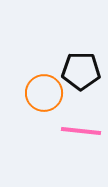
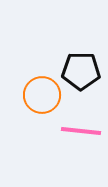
orange circle: moved 2 px left, 2 px down
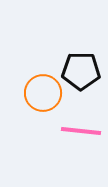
orange circle: moved 1 px right, 2 px up
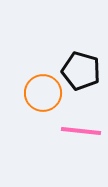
black pentagon: rotated 15 degrees clockwise
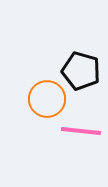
orange circle: moved 4 px right, 6 px down
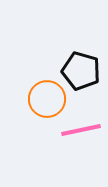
pink line: moved 1 px up; rotated 18 degrees counterclockwise
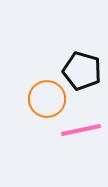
black pentagon: moved 1 px right
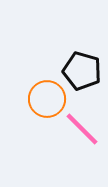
pink line: moved 1 px right, 1 px up; rotated 57 degrees clockwise
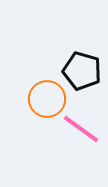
pink line: moved 1 px left; rotated 9 degrees counterclockwise
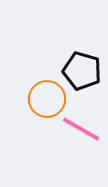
pink line: rotated 6 degrees counterclockwise
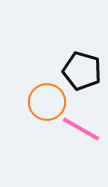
orange circle: moved 3 px down
